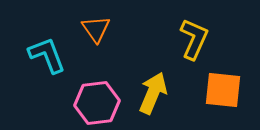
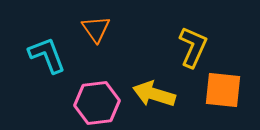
yellow L-shape: moved 1 px left, 8 px down
yellow arrow: moved 1 px right, 1 px down; rotated 96 degrees counterclockwise
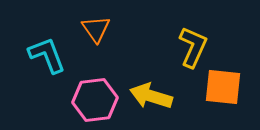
orange square: moved 3 px up
yellow arrow: moved 3 px left, 2 px down
pink hexagon: moved 2 px left, 3 px up
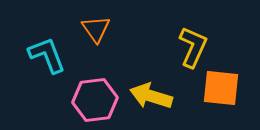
orange square: moved 2 px left, 1 px down
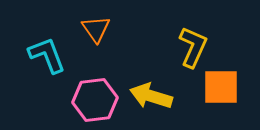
orange square: moved 1 px up; rotated 6 degrees counterclockwise
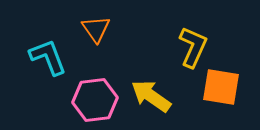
cyan L-shape: moved 1 px right, 2 px down
orange square: rotated 9 degrees clockwise
yellow arrow: rotated 18 degrees clockwise
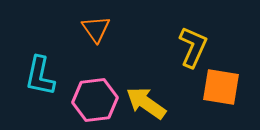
cyan L-shape: moved 8 px left, 19 px down; rotated 147 degrees counterclockwise
yellow arrow: moved 5 px left, 7 px down
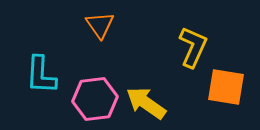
orange triangle: moved 4 px right, 4 px up
cyan L-shape: moved 1 px right, 1 px up; rotated 9 degrees counterclockwise
orange square: moved 5 px right
pink hexagon: moved 1 px up
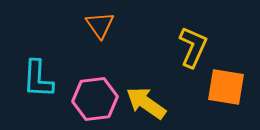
cyan L-shape: moved 3 px left, 4 px down
